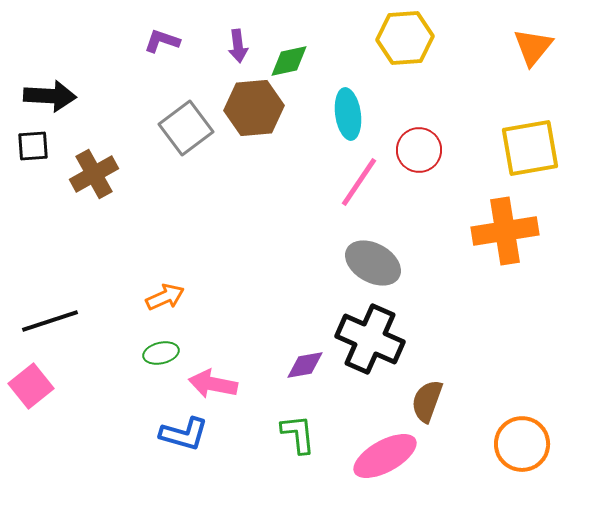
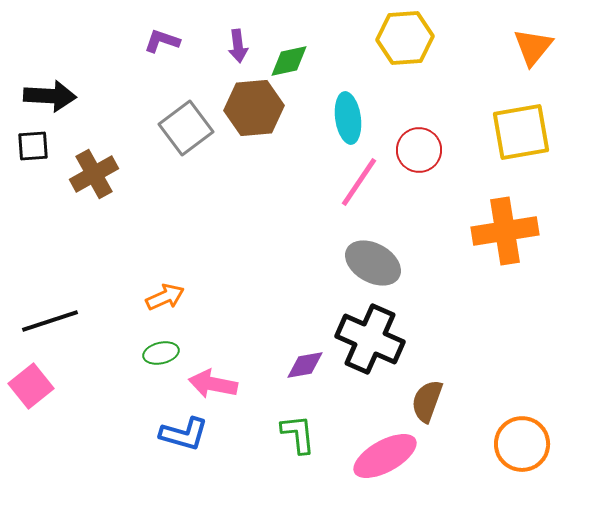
cyan ellipse: moved 4 px down
yellow square: moved 9 px left, 16 px up
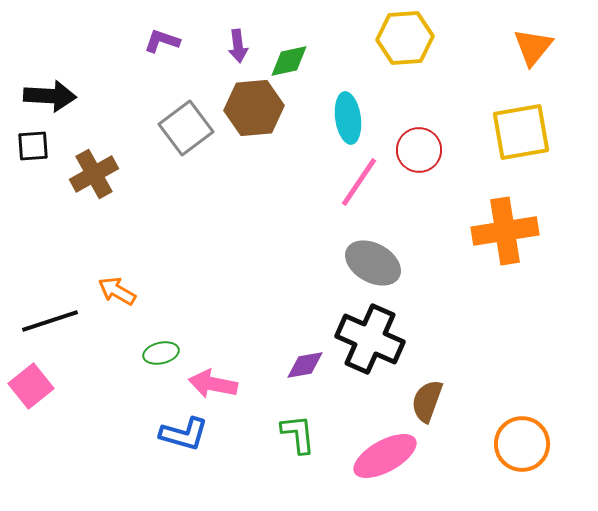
orange arrow: moved 48 px left, 6 px up; rotated 126 degrees counterclockwise
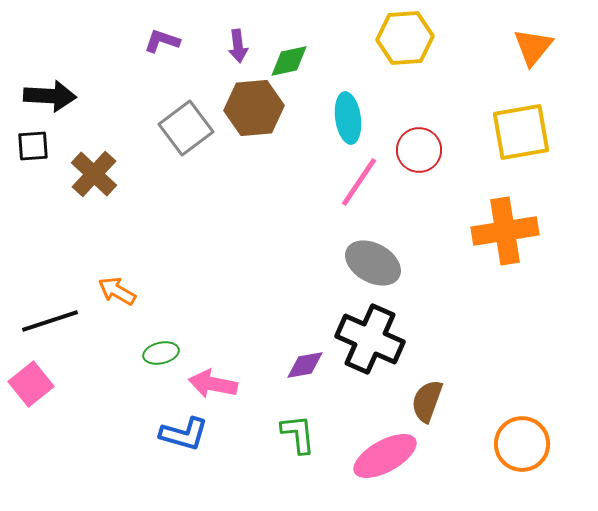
brown cross: rotated 18 degrees counterclockwise
pink square: moved 2 px up
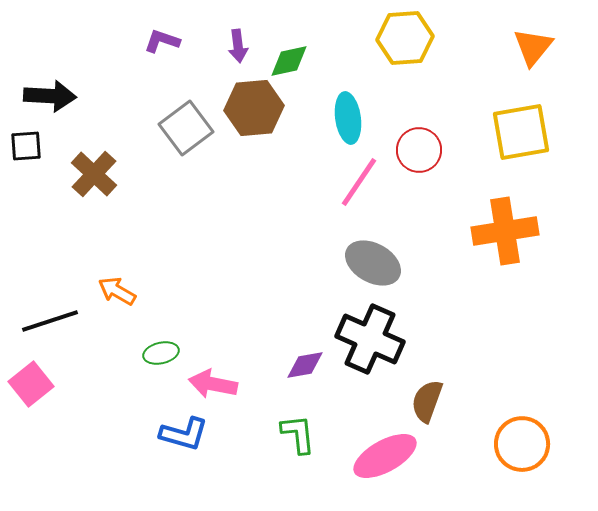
black square: moved 7 px left
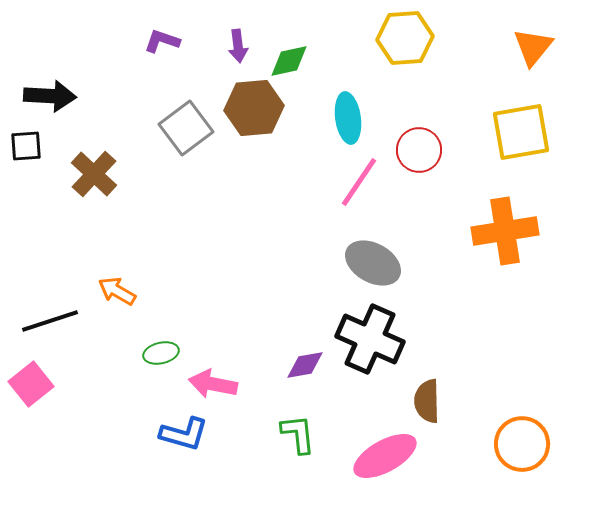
brown semicircle: rotated 21 degrees counterclockwise
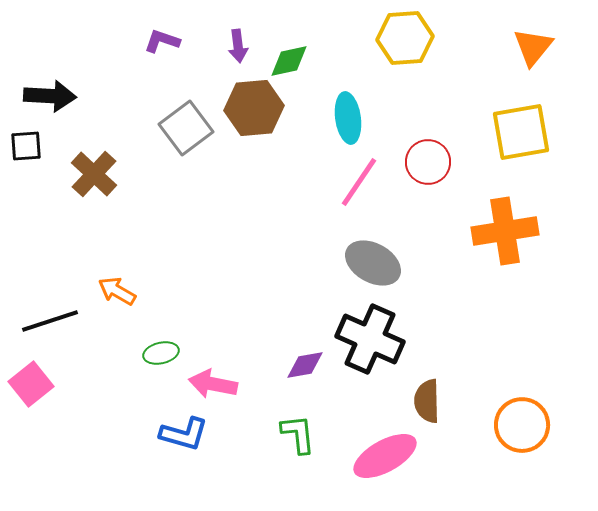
red circle: moved 9 px right, 12 px down
orange circle: moved 19 px up
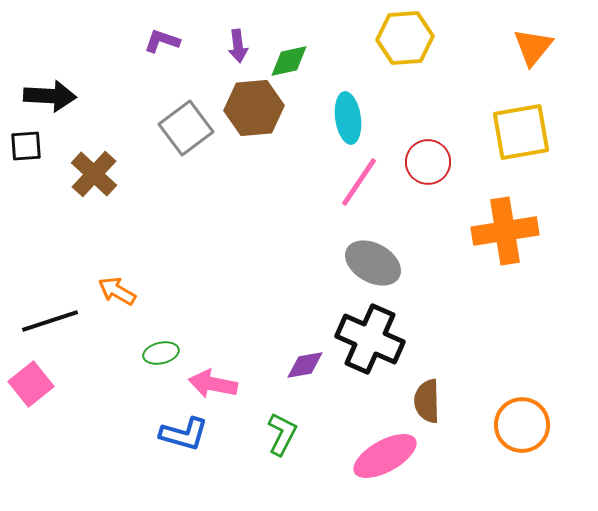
green L-shape: moved 16 px left; rotated 33 degrees clockwise
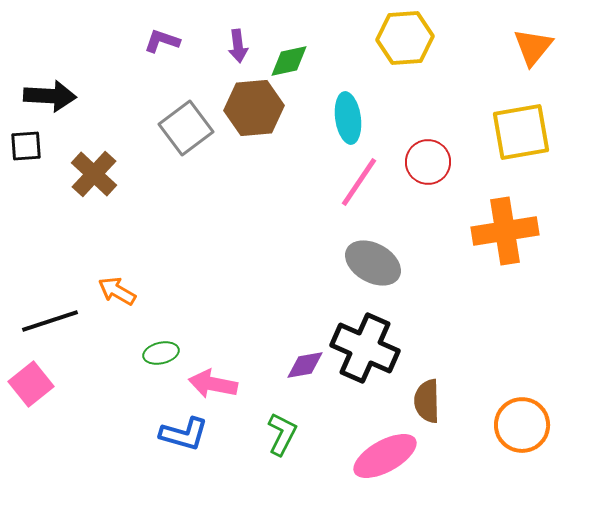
black cross: moved 5 px left, 9 px down
